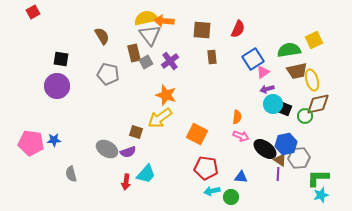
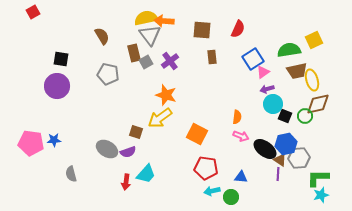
black square at (285, 109): moved 7 px down
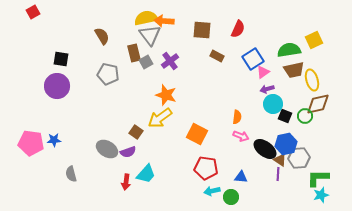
brown rectangle at (212, 57): moved 5 px right, 1 px up; rotated 56 degrees counterclockwise
brown trapezoid at (297, 71): moved 3 px left, 1 px up
brown square at (136, 132): rotated 16 degrees clockwise
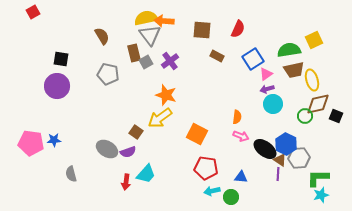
pink triangle at (263, 72): moved 3 px right, 2 px down
black square at (285, 116): moved 51 px right
blue hexagon at (286, 144): rotated 20 degrees counterclockwise
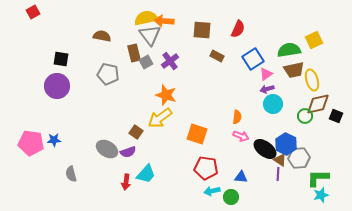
brown semicircle at (102, 36): rotated 48 degrees counterclockwise
orange square at (197, 134): rotated 10 degrees counterclockwise
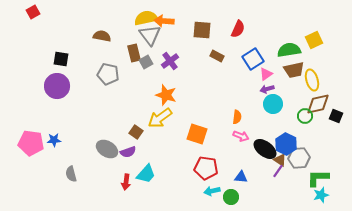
purple line at (278, 174): moved 3 px up; rotated 32 degrees clockwise
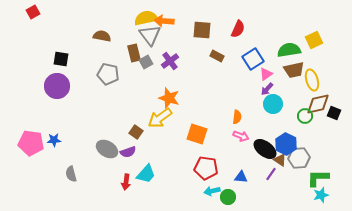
purple arrow at (267, 89): rotated 32 degrees counterclockwise
orange star at (166, 95): moved 3 px right, 3 px down
black square at (336, 116): moved 2 px left, 3 px up
purple line at (278, 171): moved 7 px left, 3 px down
green circle at (231, 197): moved 3 px left
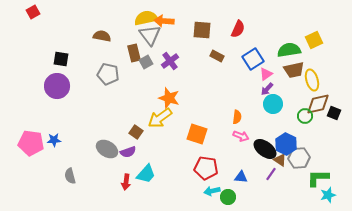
gray semicircle at (71, 174): moved 1 px left, 2 px down
cyan star at (321, 195): moved 7 px right
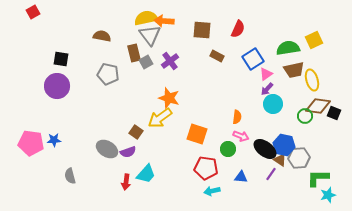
green semicircle at (289, 50): moved 1 px left, 2 px up
brown diamond at (318, 104): moved 2 px down; rotated 20 degrees clockwise
blue hexagon at (286, 144): moved 2 px left, 1 px down; rotated 15 degrees counterclockwise
green circle at (228, 197): moved 48 px up
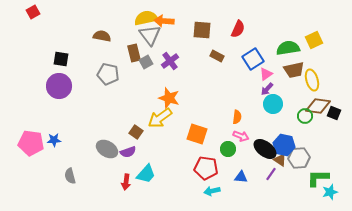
purple circle at (57, 86): moved 2 px right
cyan star at (328, 195): moved 2 px right, 3 px up
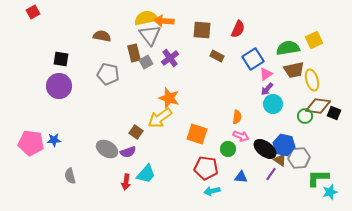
purple cross at (170, 61): moved 3 px up
